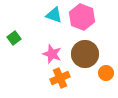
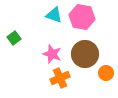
pink hexagon: rotated 10 degrees counterclockwise
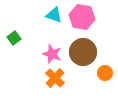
brown circle: moved 2 px left, 2 px up
orange circle: moved 1 px left
orange cross: moved 5 px left; rotated 24 degrees counterclockwise
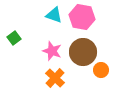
pink star: moved 3 px up
orange circle: moved 4 px left, 3 px up
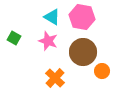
cyan triangle: moved 2 px left, 2 px down; rotated 12 degrees clockwise
green square: rotated 24 degrees counterclockwise
pink star: moved 4 px left, 10 px up
orange circle: moved 1 px right, 1 px down
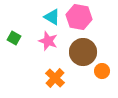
pink hexagon: moved 3 px left
